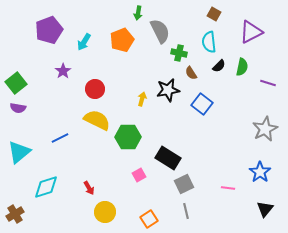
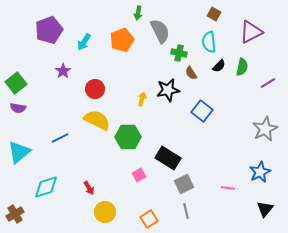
purple line: rotated 49 degrees counterclockwise
blue square: moved 7 px down
blue star: rotated 10 degrees clockwise
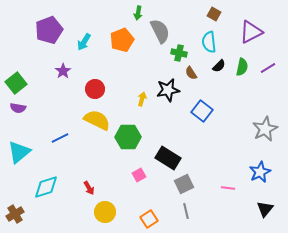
purple line: moved 15 px up
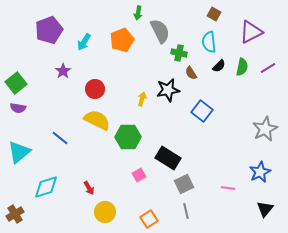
blue line: rotated 66 degrees clockwise
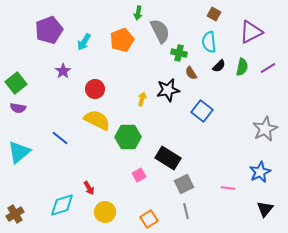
cyan diamond: moved 16 px right, 18 px down
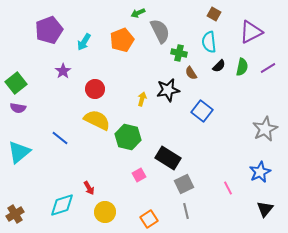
green arrow: rotated 56 degrees clockwise
green hexagon: rotated 15 degrees clockwise
pink line: rotated 56 degrees clockwise
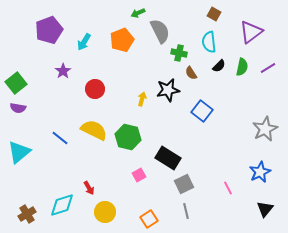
purple triangle: rotated 10 degrees counterclockwise
yellow semicircle: moved 3 px left, 10 px down
brown cross: moved 12 px right
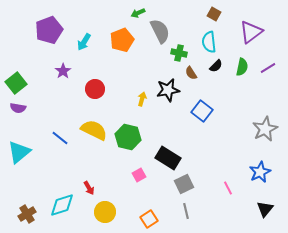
black semicircle: moved 3 px left
